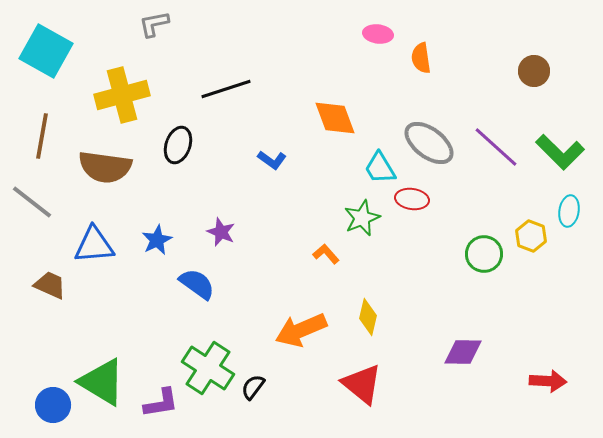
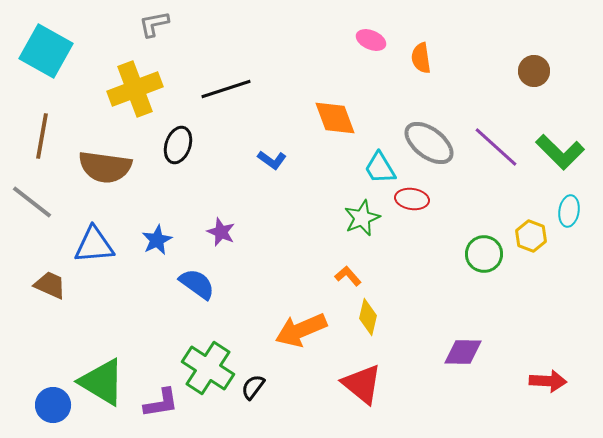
pink ellipse: moved 7 px left, 6 px down; rotated 16 degrees clockwise
yellow cross: moved 13 px right, 6 px up; rotated 6 degrees counterclockwise
orange L-shape: moved 22 px right, 22 px down
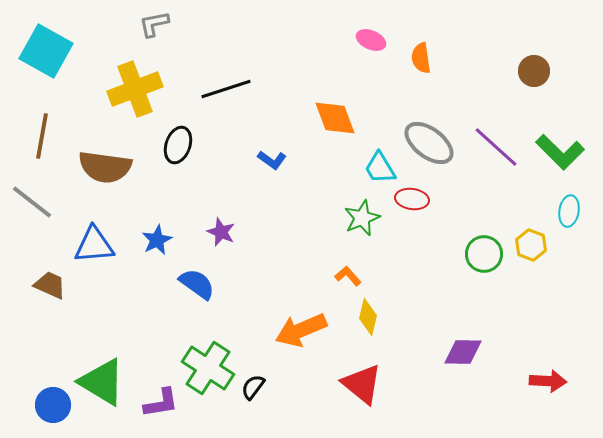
yellow hexagon: moved 9 px down
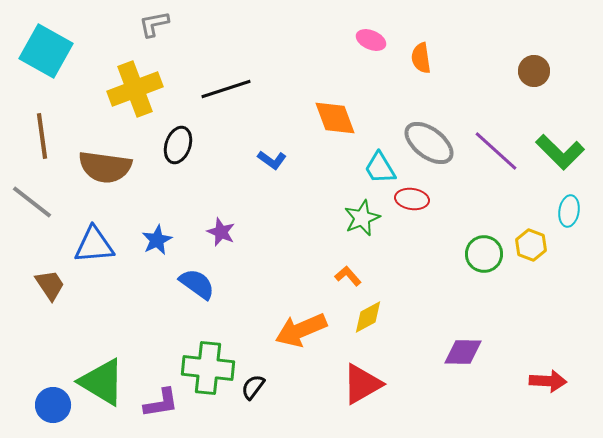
brown line: rotated 18 degrees counterclockwise
purple line: moved 4 px down
brown trapezoid: rotated 32 degrees clockwise
yellow diamond: rotated 48 degrees clockwise
green cross: rotated 27 degrees counterclockwise
red triangle: rotated 51 degrees clockwise
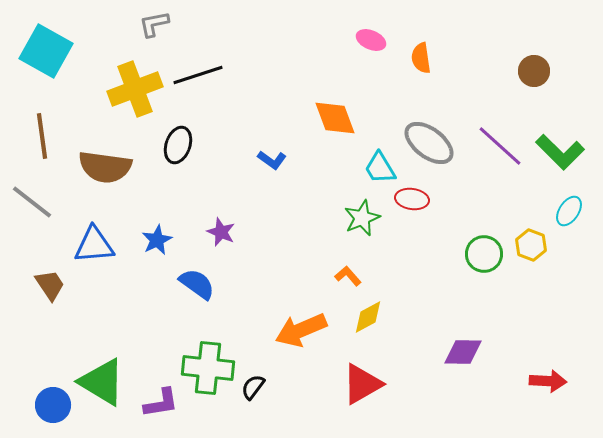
black line: moved 28 px left, 14 px up
purple line: moved 4 px right, 5 px up
cyan ellipse: rotated 24 degrees clockwise
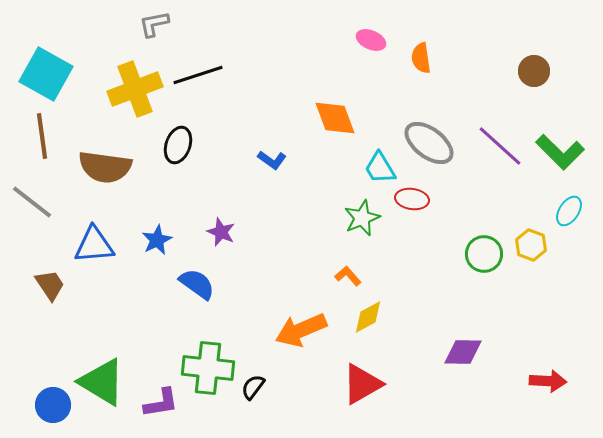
cyan square: moved 23 px down
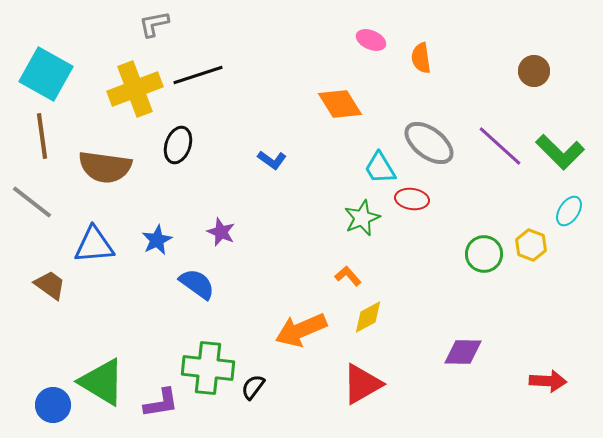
orange diamond: moved 5 px right, 14 px up; rotated 12 degrees counterclockwise
brown trapezoid: rotated 20 degrees counterclockwise
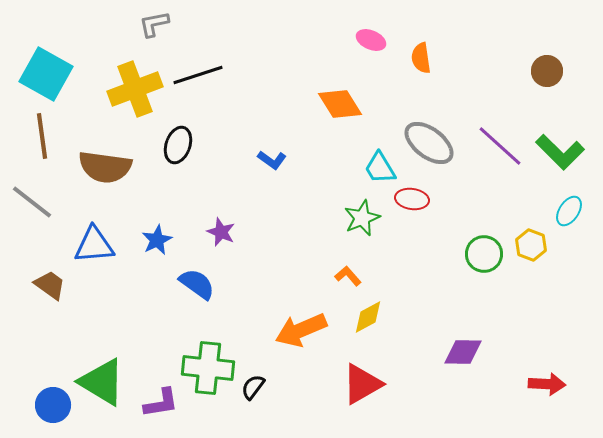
brown circle: moved 13 px right
red arrow: moved 1 px left, 3 px down
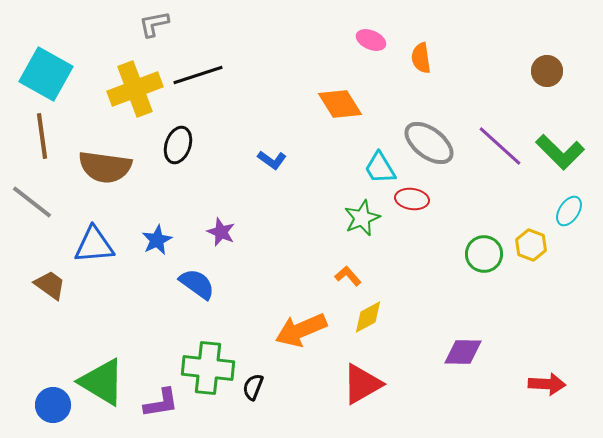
black semicircle: rotated 16 degrees counterclockwise
